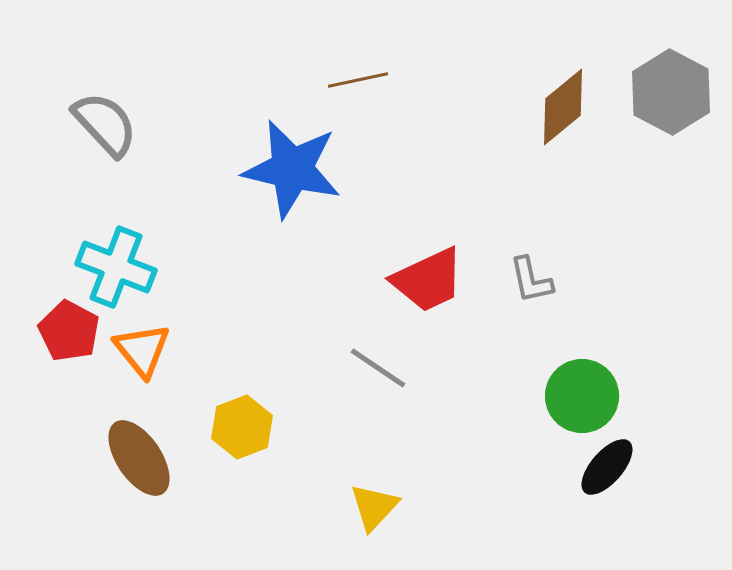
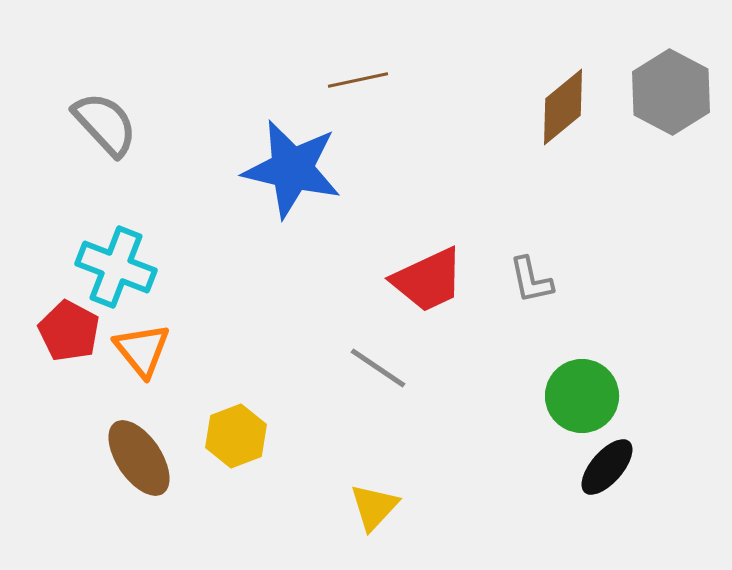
yellow hexagon: moved 6 px left, 9 px down
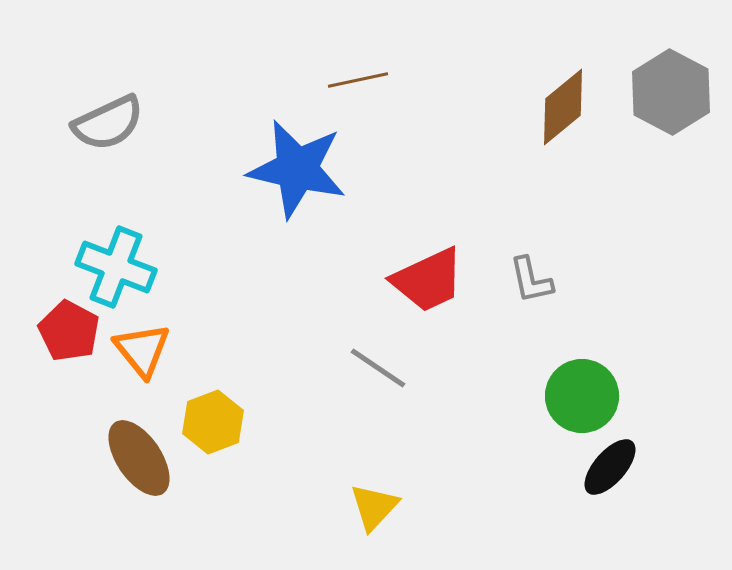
gray semicircle: moved 3 px right, 1 px up; rotated 108 degrees clockwise
blue star: moved 5 px right
yellow hexagon: moved 23 px left, 14 px up
black ellipse: moved 3 px right
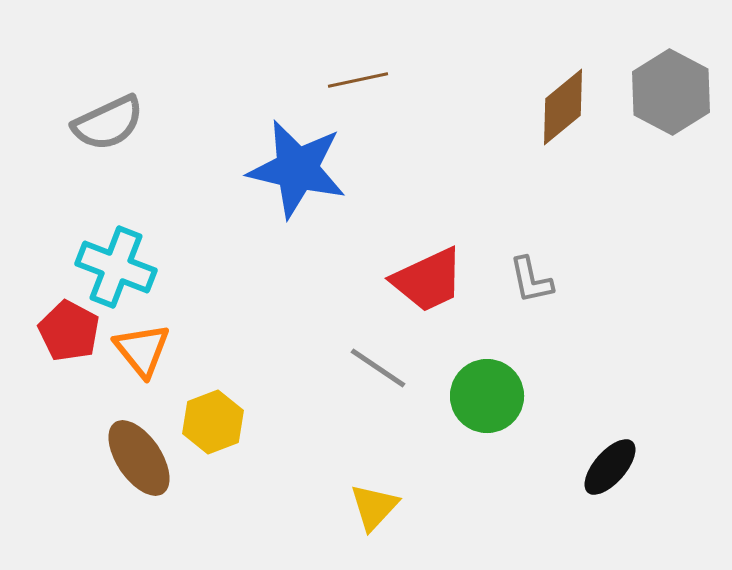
green circle: moved 95 px left
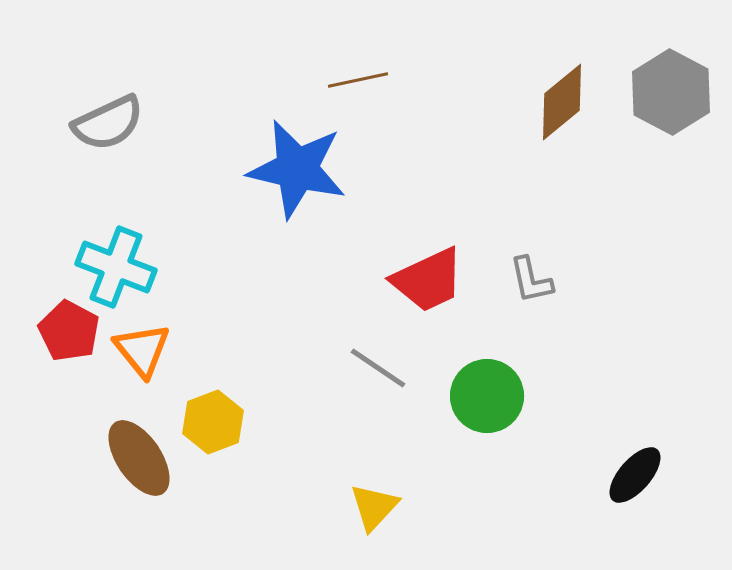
brown diamond: moved 1 px left, 5 px up
black ellipse: moved 25 px right, 8 px down
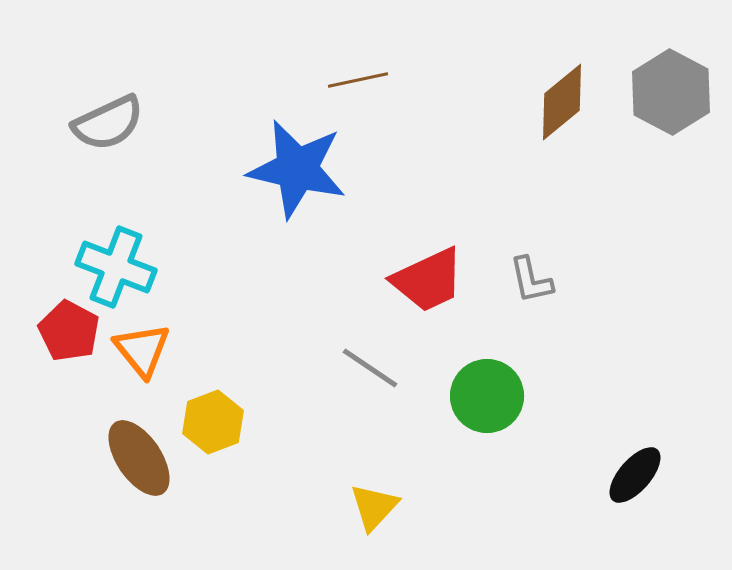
gray line: moved 8 px left
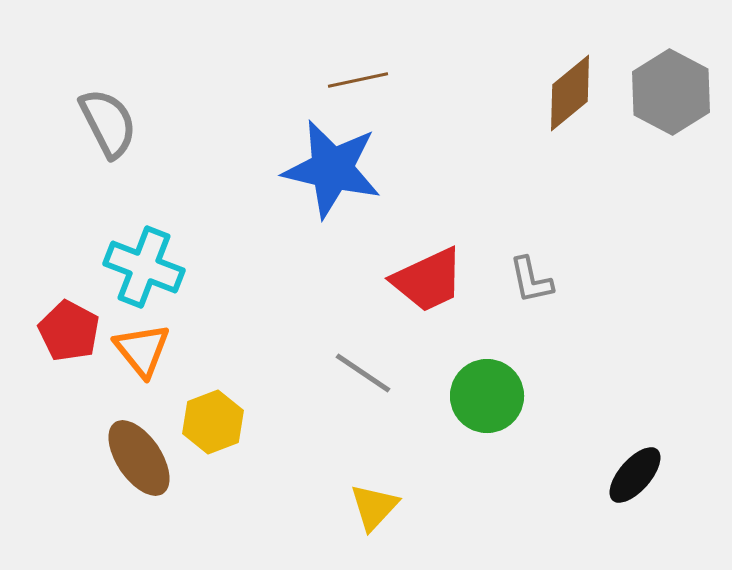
brown diamond: moved 8 px right, 9 px up
gray semicircle: rotated 92 degrees counterclockwise
blue star: moved 35 px right
cyan cross: moved 28 px right
gray line: moved 7 px left, 5 px down
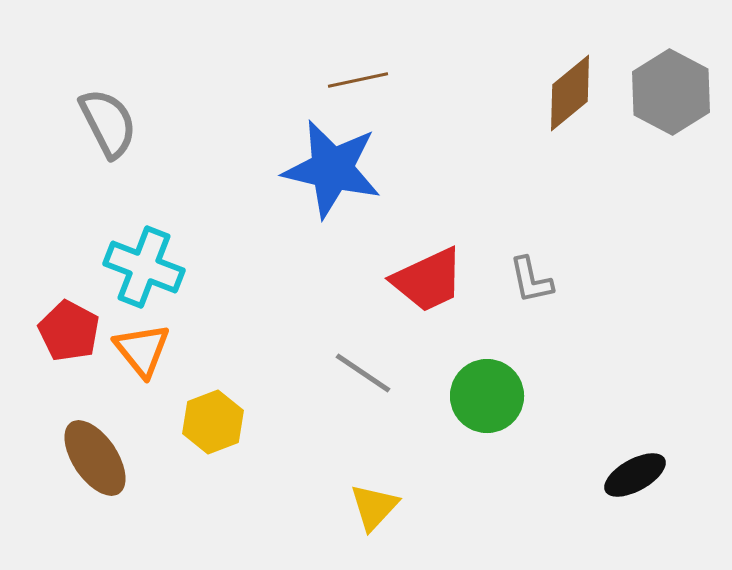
brown ellipse: moved 44 px left
black ellipse: rotated 20 degrees clockwise
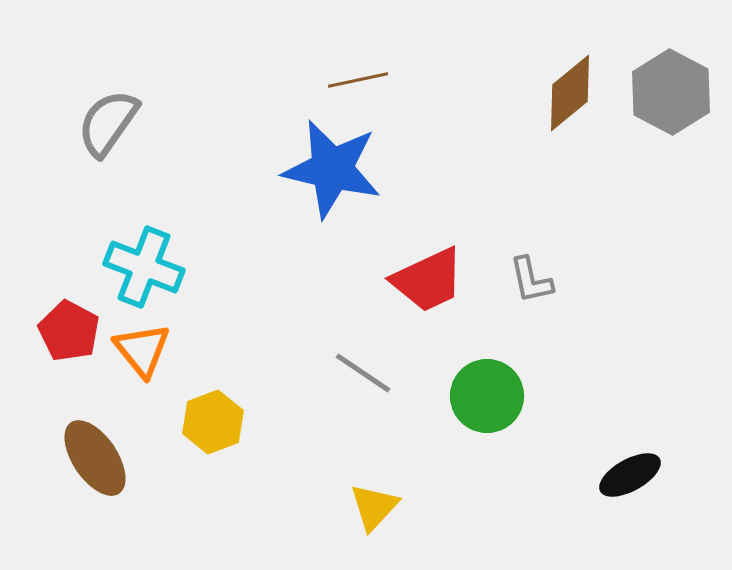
gray semicircle: rotated 118 degrees counterclockwise
black ellipse: moved 5 px left
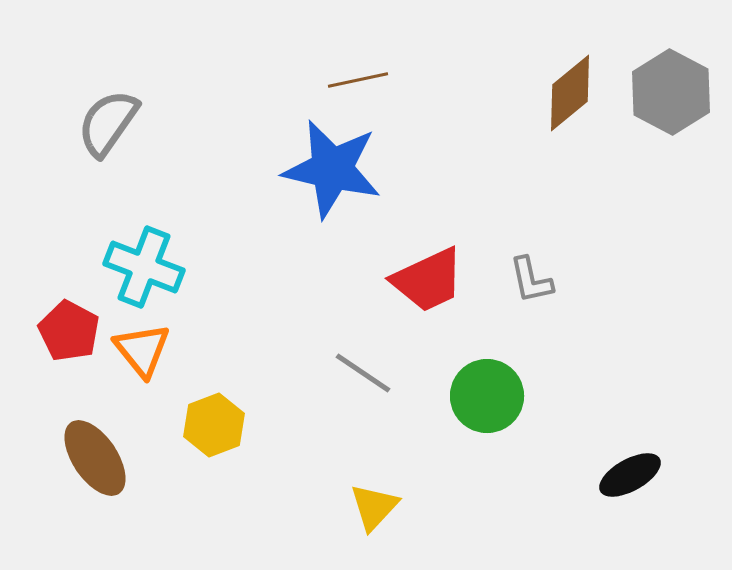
yellow hexagon: moved 1 px right, 3 px down
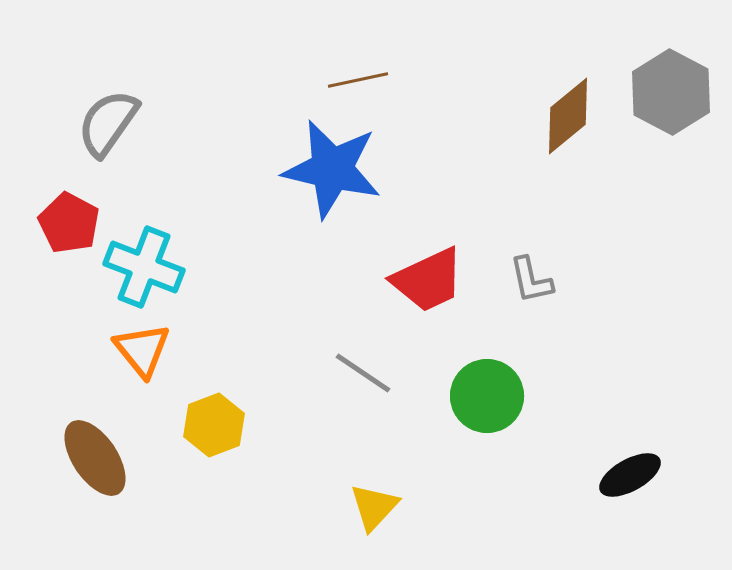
brown diamond: moved 2 px left, 23 px down
red pentagon: moved 108 px up
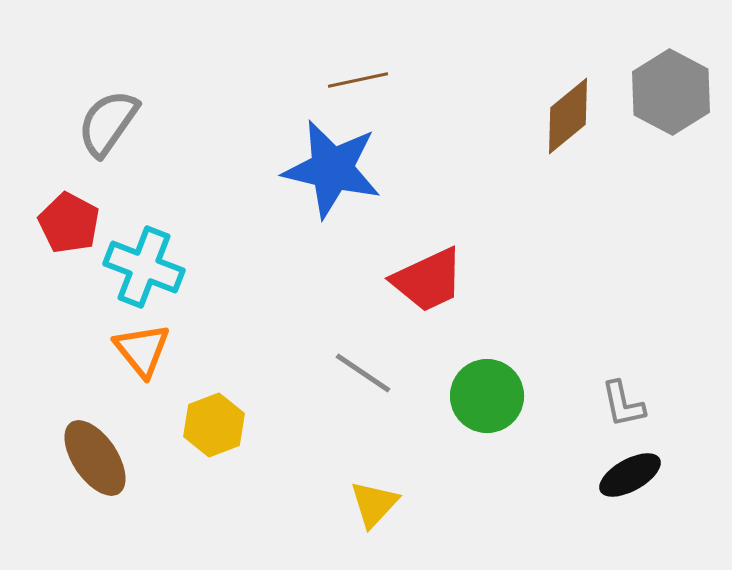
gray L-shape: moved 92 px right, 124 px down
yellow triangle: moved 3 px up
